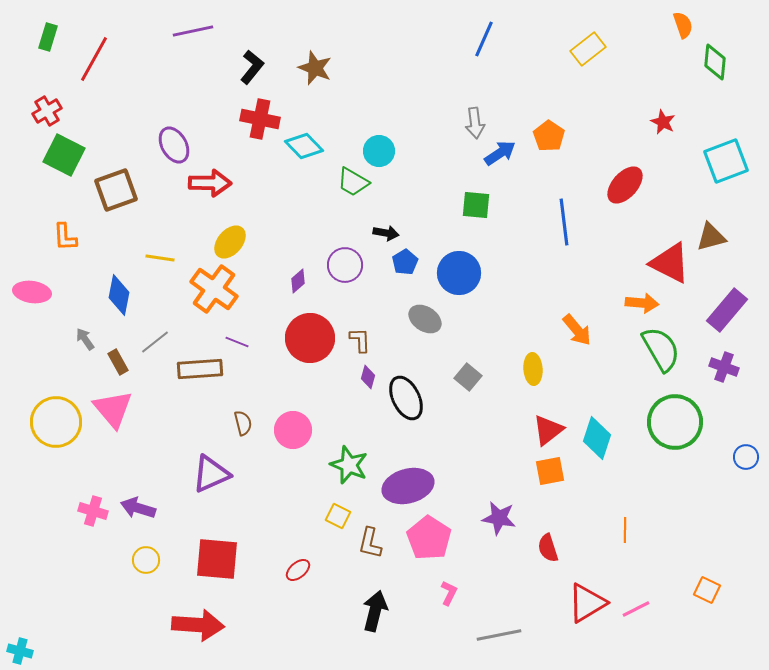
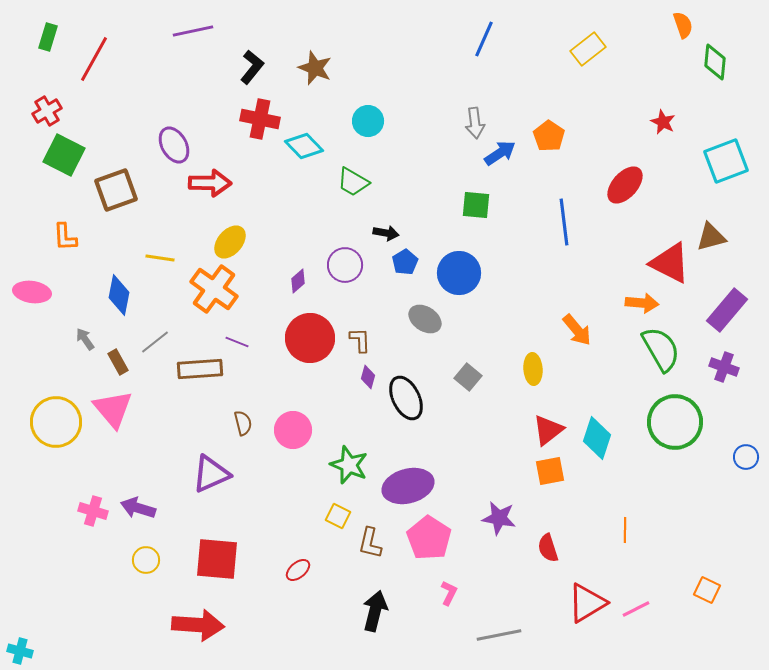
cyan circle at (379, 151): moved 11 px left, 30 px up
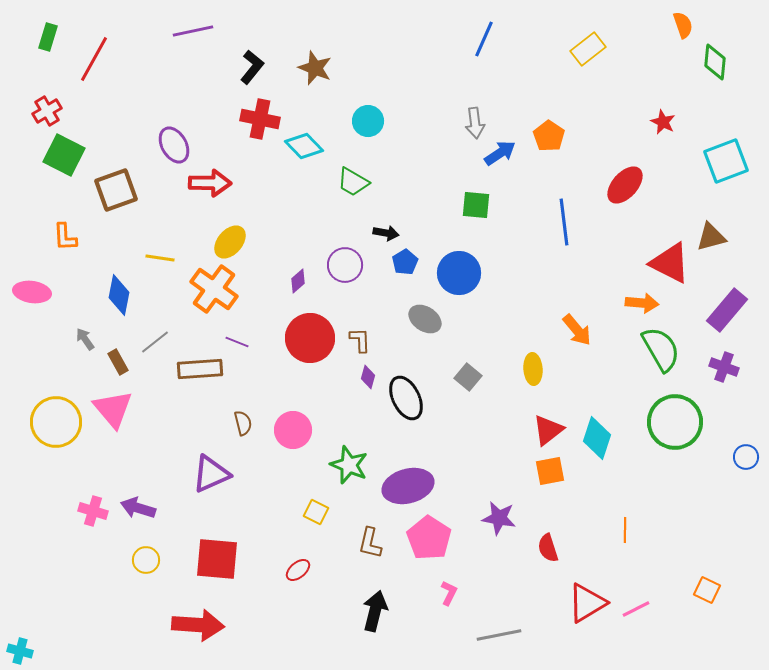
yellow square at (338, 516): moved 22 px left, 4 px up
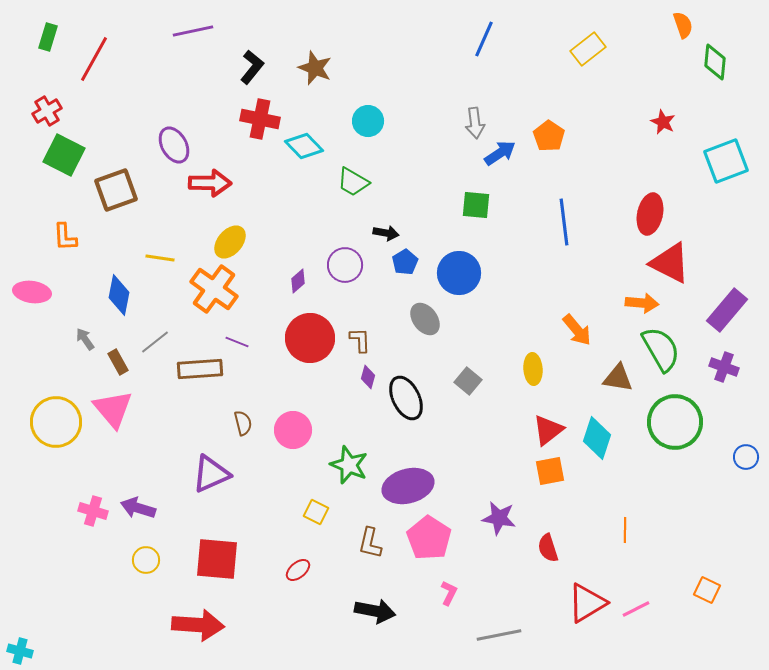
red ellipse at (625, 185): moved 25 px right, 29 px down; rotated 30 degrees counterclockwise
brown triangle at (711, 237): moved 93 px left, 141 px down; rotated 24 degrees clockwise
gray ellipse at (425, 319): rotated 20 degrees clockwise
gray square at (468, 377): moved 4 px down
black arrow at (375, 611): rotated 87 degrees clockwise
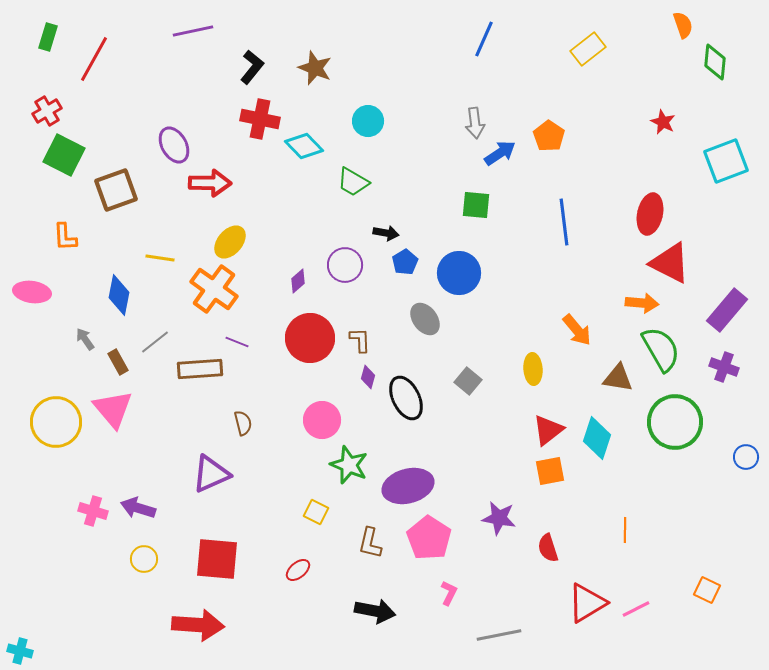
pink circle at (293, 430): moved 29 px right, 10 px up
yellow circle at (146, 560): moved 2 px left, 1 px up
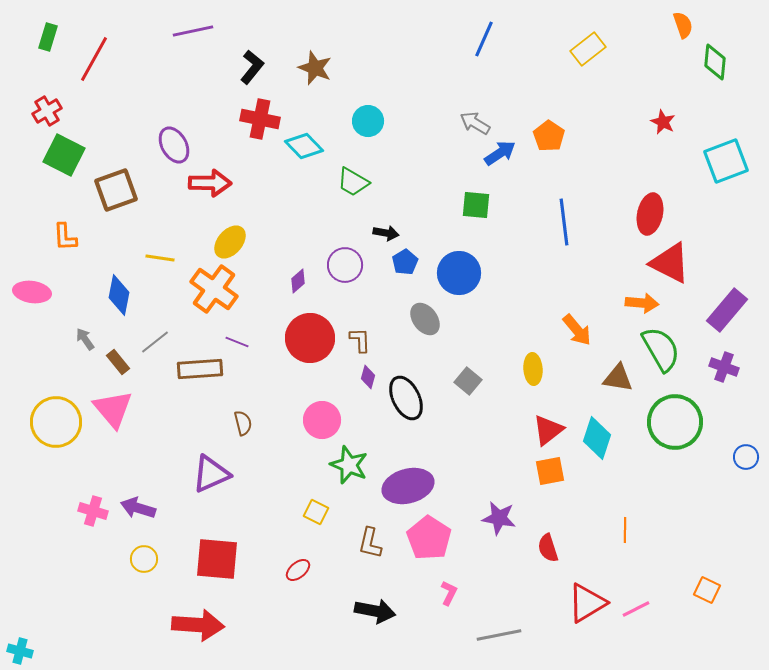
gray arrow at (475, 123): rotated 128 degrees clockwise
brown rectangle at (118, 362): rotated 10 degrees counterclockwise
